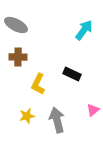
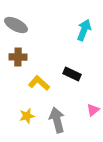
cyan arrow: rotated 15 degrees counterclockwise
yellow L-shape: moved 1 px right, 1 px up; rotated 105 degrees clockwise
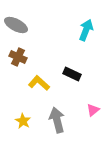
cyan arrow: moved 2 px right
brown cross: rotated 24 degrees clockwise
yellow star: moved 4 px left, 5 px down; rotated 28 degrees counterclockwise
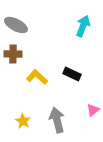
cyan arrow: moved 3 px left, 4 px up
brown cross: moved 5 px left, 3 px up; rotated 24 degrees counterclockwise
yellow L-shape: moved 2 px left, 6 px up
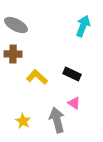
pink triangle: moved 19 px left, 7 px up; rotated 48 degrees counterclockwise
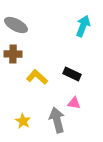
pink triangle: rotated 24 degrees counterclockwise
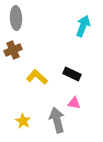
gray ellipse: moved 7 px up; rotated 60 degrees clockwise
brown cross: moved 4 px up; rotated 24 degrees counterclockwise
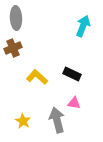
brown cross: moved 2 px up
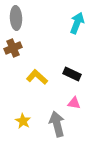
cyan arrow: moved 6 px left, 3 px up
gray arrow: moved 4 px down
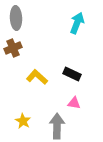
gray arrow: moved 2 px down; rotated 15 degrees clockwise
